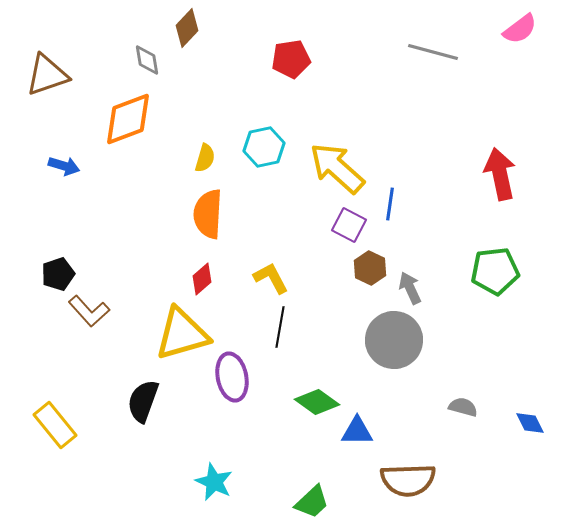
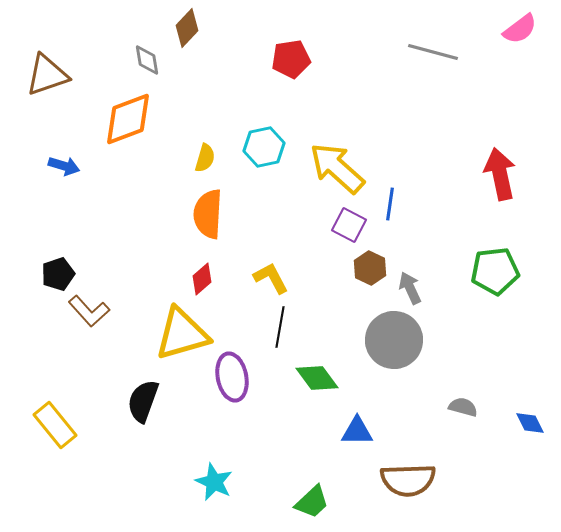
green diamond: moved 24 px up; rotated 18 degrees clockwise
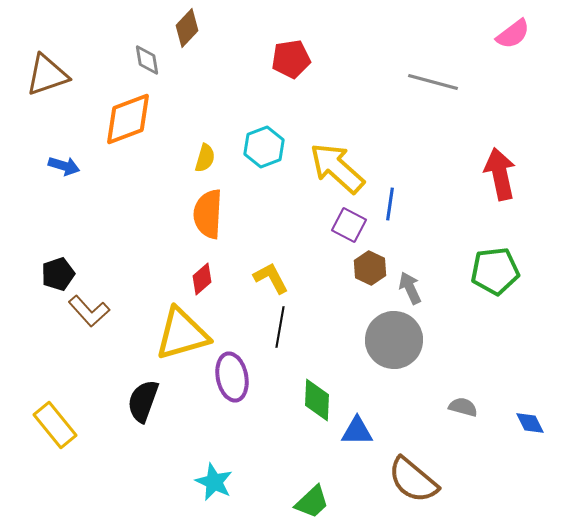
pink semicircle: moved 7 px left, 5 px down
gray line: moved 30 px down
cyan hexagon: rotated 9 degrees counterclockwise
green diamond: moved 22 px down; rotated 39 degrees clockwise
brown semicircle: moved 5 px right; rotated 42 degrees clockwise
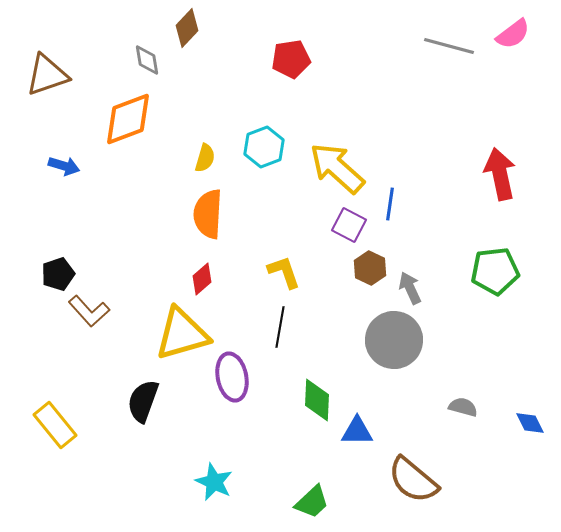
gray line: moved 16 px right, 36 px up
yellow L-shape: moved 13 px right, 6 px up; rotated 9 degrees clockwise
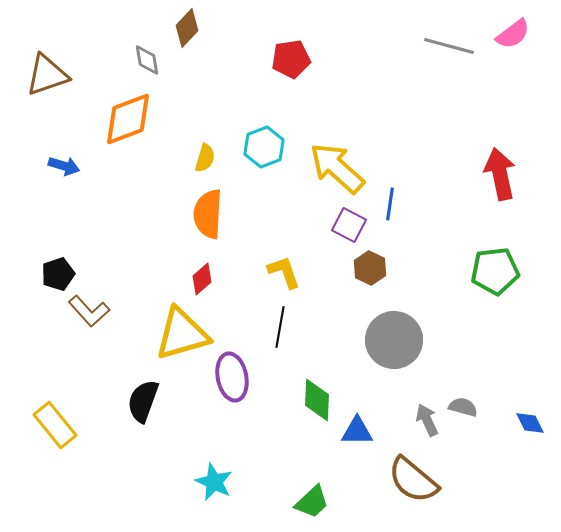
gray arrow: moved 17 px right, 132 px down
